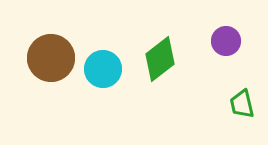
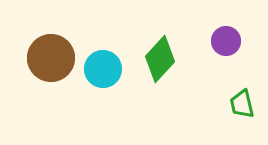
green diamond: rotated 9 degrees counterclockwise
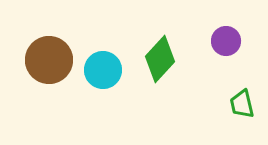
brown circle: moved 2 px left, 2 px down
cyan circle: moved 1 px down
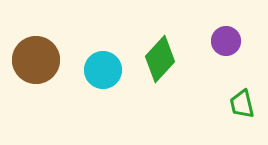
brown circle: moved 13 px left
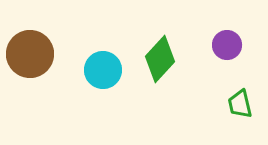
purple circle: moved 1 px right, 4 px down
brown circle: moved 6 px left, 6 px up
green trapezoid: moved 2 px left
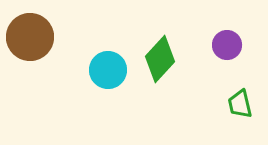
brown circle: moved 17 px up
cyan circle: moved 5 px right
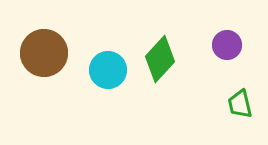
brown circle: moved 14 px right, 16 px down
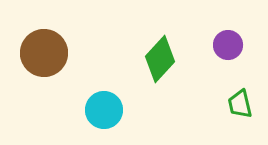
purple circle: moved 1 px right
cyan circle: moved 4 px left, 40 px down
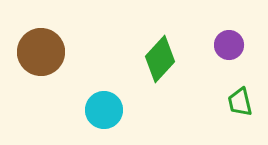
purple circle: moved 1 px right
brown circle: moved 3 px left, 1 px up
green trapezoid: moved 2 px up
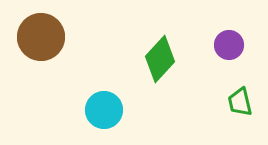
brown circle: moved 15 px up
